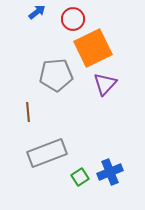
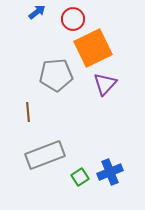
gray rectangle: moved 2 px left, 2 px down
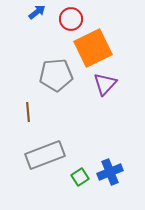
red circle: moved 2 px left
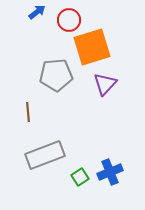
red circle: moved 2 px left, 1 px down
orange square: moved 1 px left, 1 px up; rotated 9 degrees clockwise
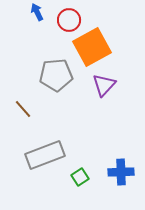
blue arrow: rotated 78 degrees counterclockwise
orange square: rotated 12 degrees counterclockwise
purple triangle: moved 1 px left, 1 px down
brown line: moved 5 px left, 3 px up; rotated 36 degrees counterclockwise
blue cross: moved 11 px right; rotated 20 degrees clockwise
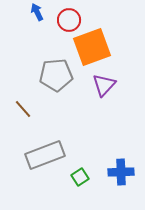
orange square: rotated 9 degrees clockwise
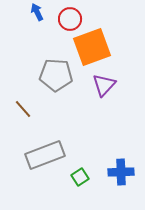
red circle: moved 1 px right, 1 px up
gray pentagon: rotated 8 degrees clockwise
